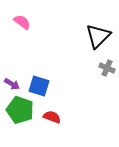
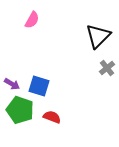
pink semicircle: moved 10 px right, 2 px up; rotated 84 degrees clockwise
gray cross: rotated 28 degrees clockwise
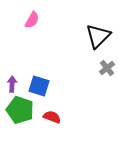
purple arrow: rotated 119 degrees counterclockwise
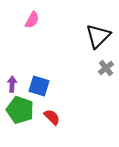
gray cross: moved 1 px left
red semicircle: rotated 24 degrees clockwise
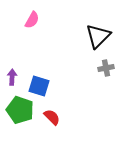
gray cross: rotated 28 degrees clockwise
purple arrow: moved 7 px up
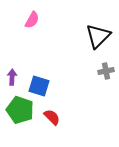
gray cross: moved 3 px down
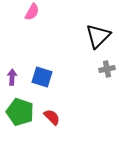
pink semicircle: moved 8 px up
gray cross: moved 1 px right, 2 px up
blue square: moved 3 px right, 9 px up
green pentagon: moved 2 px down
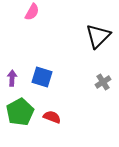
gray cross: moved 4 px left, 13 px down; rotated 21 degrees counterclockwise
purple arrow: moved 1 px down
green pentagon: rotated 24 degrees clockwise
red semicircle: rotated 24 degrees counterclockwise
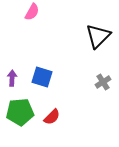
green pentagon: rotated 24 degrees clockwise
red semicircle: rotated 114 degrees clockwise
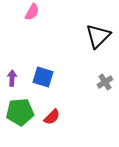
blue square: moved 1 px right
gray cross: moved 2 px right
